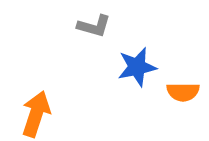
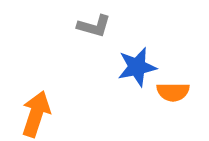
orange semicircle: moved 10 px left
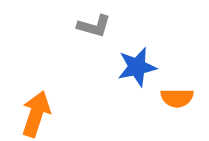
orange semicircle: moved 4 px right, 6 px down
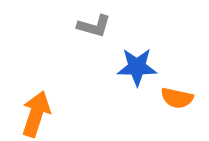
blue star: rotated 12 degrees clockwise
orange semicircle: rotated 12 degrees clockwise
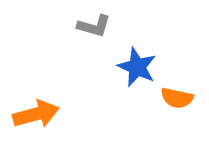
blue star: rotated 24 degrees clockwise
orange arrow: rotated 57 degrees clockwise
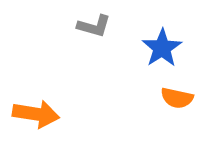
blue star: moved 25 px right, 19 px up; rotated 15 degrees clockwise
orange arrow: rotated 24 degrees clockwise
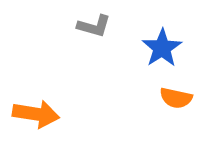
orange semicircle: moved 1 px left
